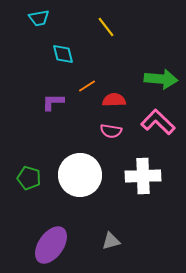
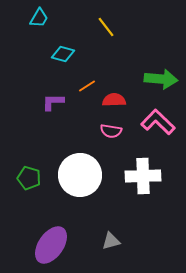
cyan trapezoid: rotated 50 degrees counterclockwise
cyan diamond: rotated 60 degrees counterclockwise
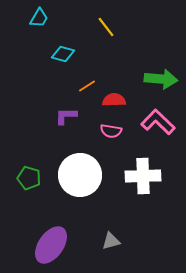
purple L-shape: moved 13 px right, 14 px down
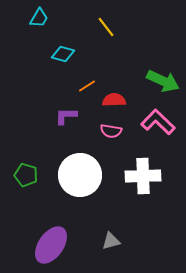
green arrow: moved 2 px right, 2 px down; rotated 20 degrees clockwise
green pentagon: moved 3 px left, 3 px up
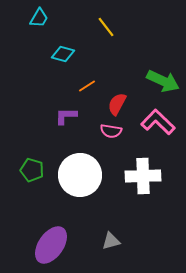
red semicircle: moved 3 px right, 4 px down; rotated 60 degrees counterclockwise
green pentagon: moved 6 px right, 5 px up
